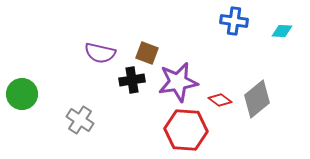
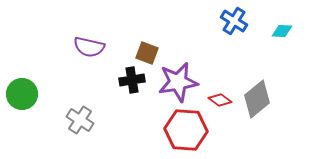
blue cross: rotated 24 degrees clockwise
purple semicircle: moved 11 px left, 6 px up
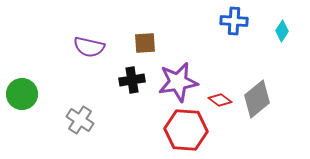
blue cross: rotated 28 degrees counterclockwise
cyan diamond: rotated 60 degrees counterclockwise
brown square: moved 2 px left, 10 px up; rotated 25 degrees counterclockwise
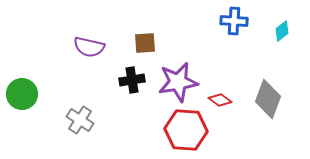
cyan diamond: rotated 20 degrees clockwise
gray diamond: moved 11 px right; rotated 30 degrees counterclockwise
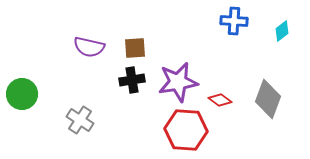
brown square: moved 10 px left, 5 px down
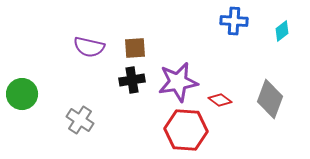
gray diamond: moved 2 px right
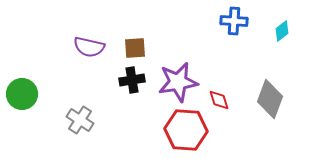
red diamond: moved 1 px left; rotated 35 degrees clockwise
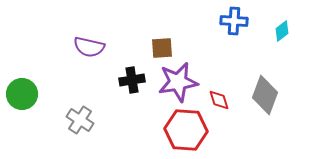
brown square: moved 27 px right
gray diamond: moved 5 px left, 4 px up
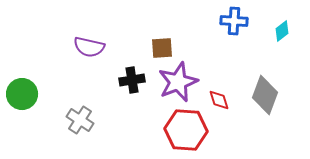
purple star: rotated 12 degrees counterclockwise
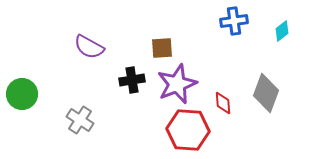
blue cross: rotated 12 degrees counterclockwise
purple semicircle: rotated 16 degrees clockwise
purple star: moved 1 px left, 2 px down
gray diamond: moved 1 px right, 2 px up
red diamond: moved 4 px right, 3 px down; rotated 15 degrees clockwise
red hexagon: moved 2 px right
